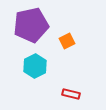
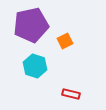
orange square: moved 2 px left
cyan hexagon: rotated 15 degrees counterclockwise
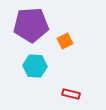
purple pentagon: rotated 8 degrees clockwise
cyan hexagon: rotated 15 degrees counterclockwise
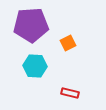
orange square: moved 3 px right, 2 px down
red rectangle: moved 1 px left, 1 px up
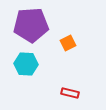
cyan hexagon: moved 9 px left, 2 px up
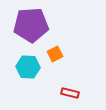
orange square: moved 13 px left, 11 px down
cyan hexagon: moved 2 px right, 3 px down
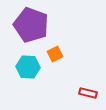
purple pentagon: rotated 24 degrees clockwise
red rectangle: moved 18 px right
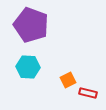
orange square: moved 13 px right, 26 px down
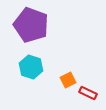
cyan hexagon: moved 3 px right; rotated 15 degrees clockwise
red rectangle: rotated 12 degrees clockwise
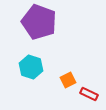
purple pentagon: moved 8 px right, 3 px up
red rectangle: moved 1 px right, 1 px down
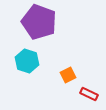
cyan hexagon: moved 4 px left, 6 px up
orange square: moved 5 px up
